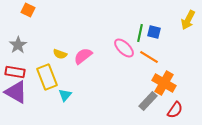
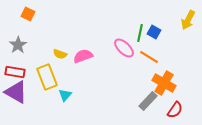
orange square: moved 4 px down
blue square: rotated 16 degrees clockwise
pink semicircle: rotated 18 degrees clockwise
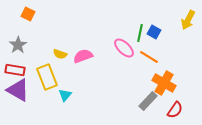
red rectangle: moved 2 px up
purple triangle: moved 2 px right, 2 px up
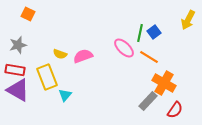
blue square: rotated 24 degrees clockwise
gray star: rotated 18 degrees clockwise
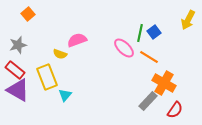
orange square: rotated 24 degrees clockwise
pink semicircle: moved 6 px left, 16 px up
red rectangle: rotated 30 degrees clockwise
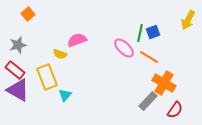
blue square: moved 1 px left; rotated 16 degrees clockwise
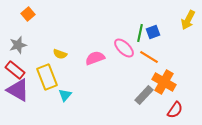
pink semicircle: moved 18 px right, 18 px down
orange cross: moved 1 px up
gray rectangle: moved 4 px left, 6 px up
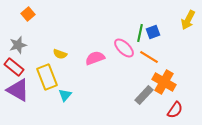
red rectangle: moved 1 px left, 3 px up
